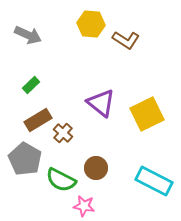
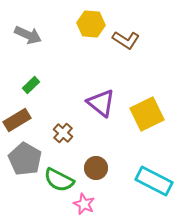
brown rectangle: moved 21 px left
green semicircle: moved 2 px left
pink star: moved 2 px up; rotated 15 degrees clockwise
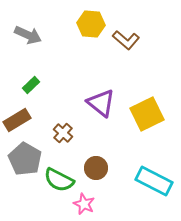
brown L-shape: rotated 8 degrees clockwise
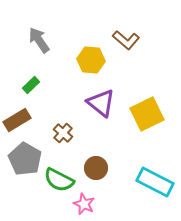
yellow hexagon: moved 36 px down
gray arrow: moved 11 px right, 5 px down; rotated 148 degrees counterclockwise
cyan rectangle: moved 1 px right, 1 px down
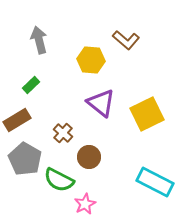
gray arrow: rotated 20 degrees clockwise
brown circle: moved 7 px left, 11 px up
pink star: moved 1 px right; rotated 20 degrees clockwise
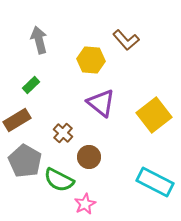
brown L-shape: rotated 8 degrees clockwise
yellow square: moved 7 px right, 1 px down; rotated 12 degrees counterclockwise
gray pentagon: moved 2 px down
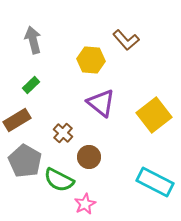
gray arrow: moved 6 px left
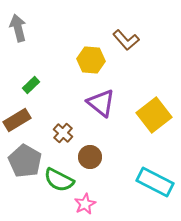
gray arrow: moved 15 px left, 12 px up
brown circle: moved 1 px right
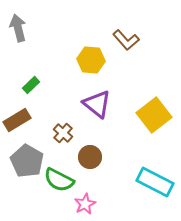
purple triangle: moved 4 px left, 1 px down
gray pentagon: moved 2 px right
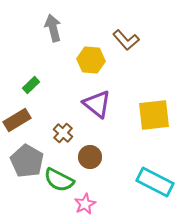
gray arrow: moved 35 px right
yellow square: rotated 32 degrees clockwise
